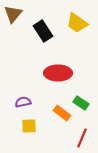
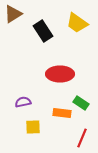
brown triangle: rotated 18 degrees clockwise
red ellipse: moved 2 px right, 1 px down
orange rectangle: rotated 30 degrees counterclockwise
yellow square: moved 4 px right, 1 px down
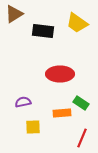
brown triangle: moved 1 px right
black rectangle: rotated 50 degrees counterclockwise
orange rectangle: rotated 12 degrees counterclockwise
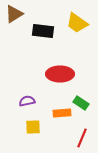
purple semicircle: moved 4 px right, 1 px up
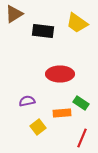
yellow square: moved 5 px right; rotated 35 degrees counterclockwise
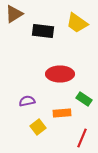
green rectangle: moved 3 px right, 4 px up
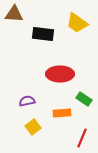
brown triangle: rotated 36 degrees clockwise
black rectangle: moved 3 px down
yellow square: moved 5 px left
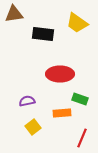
brown triangle: rotated 12 degrees counterclockwise
green rectangle: moved 4 px left; rotated 14 degrees counterclockwise
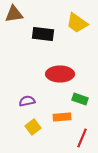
orange rectangle: moved 4 px down
